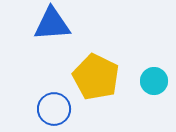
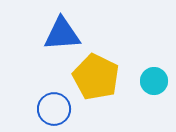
blue triangle: moved 10 px right, 10 px down
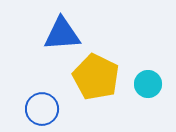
cyan circle: moved 6 px left, 3 px down
blue circle: moved 12 px left
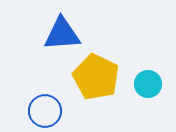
blue circle: moved 3 px right, 2 px down
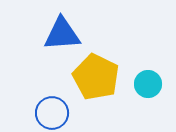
blue circle: moved 7 px right, 2 px down
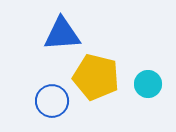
yellow pentagon: rotated 12 degrees counterclockwise
blue circle: moved 12 px up
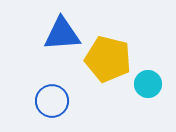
yellow pentagon: moved 12 px right, 18 px up
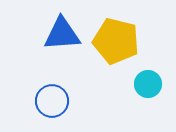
yellow pentagon: moved 8 px right, 18 px up
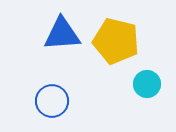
cyan circle: moved 1 px left
